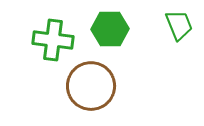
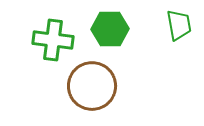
green trapezoid: rotated 12 degrees clockwise
brown circle: moved 1 px right
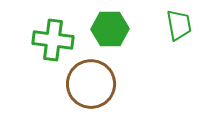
brown circle: moved 1 px left, 2 px up
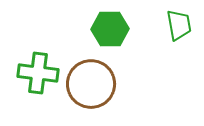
green cross: moved 15 px left, 33 px down
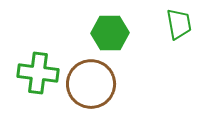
green trapezoid: moved 1 px up
green hexagon: moved 4 px down
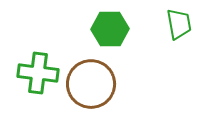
green hexagon: moved 4 px up
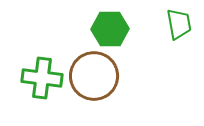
green cross: moved 4 px right, 5 px down
brown circle: moved 3 px right, 8 px up
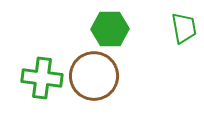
green trapezoid: moved 5 px right, 4 px down
